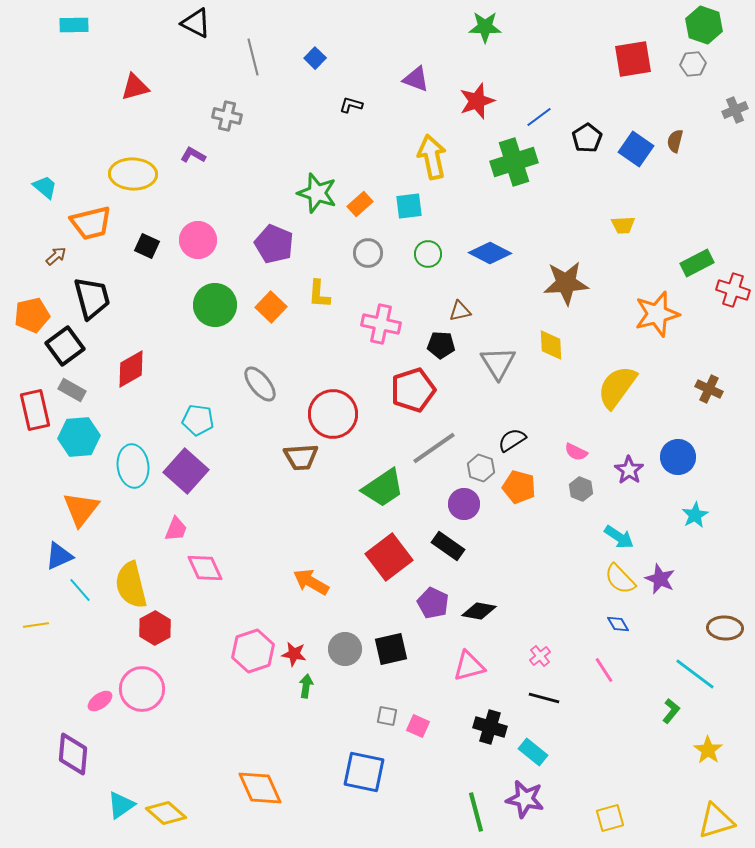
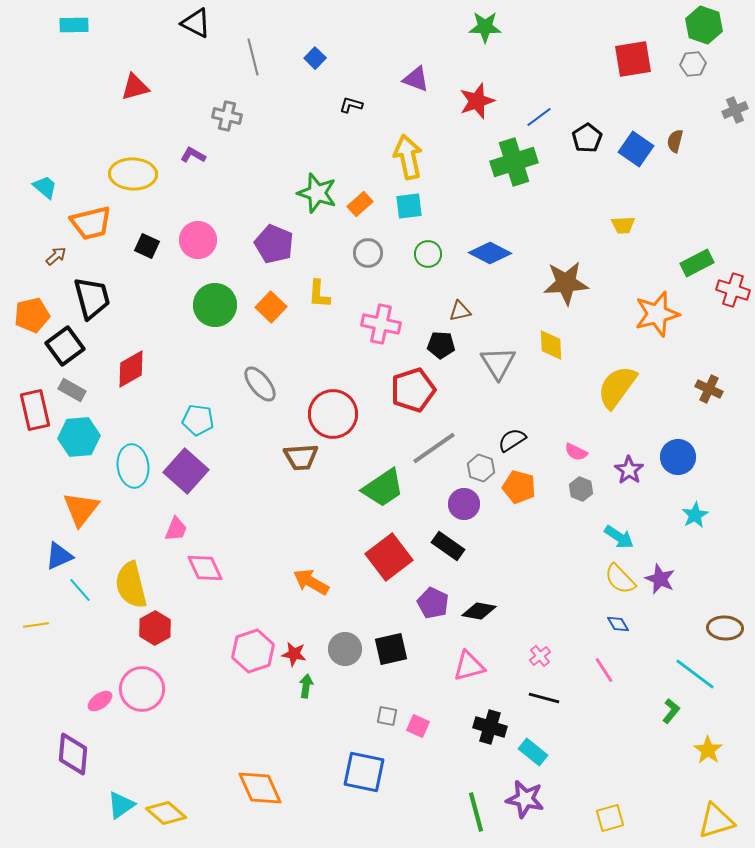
yellow arrow at (432, 157): moved 24 px left
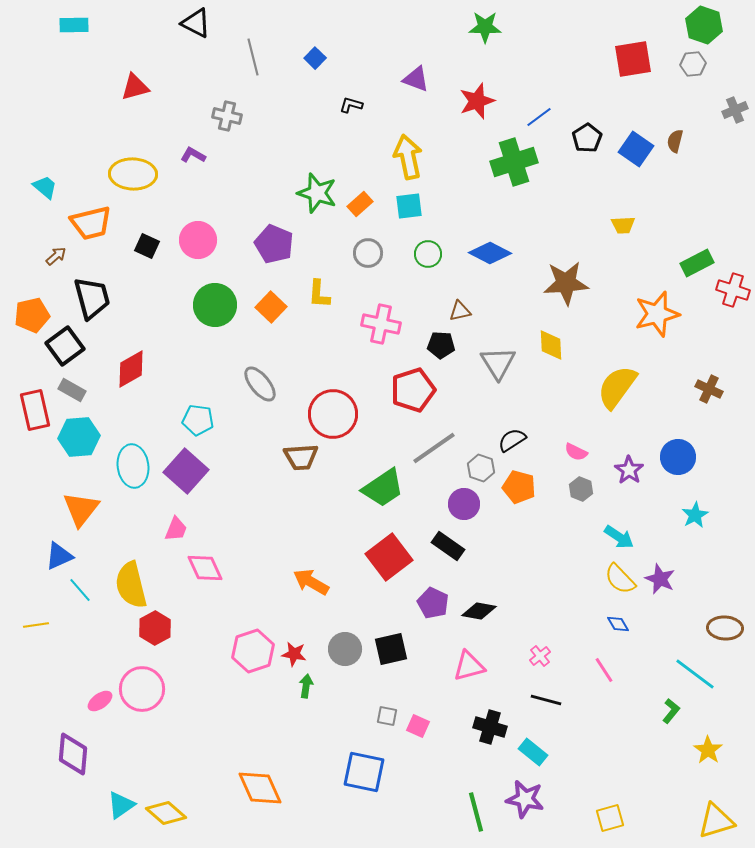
black line at (544, 698): moved 2 px right, 2 px down
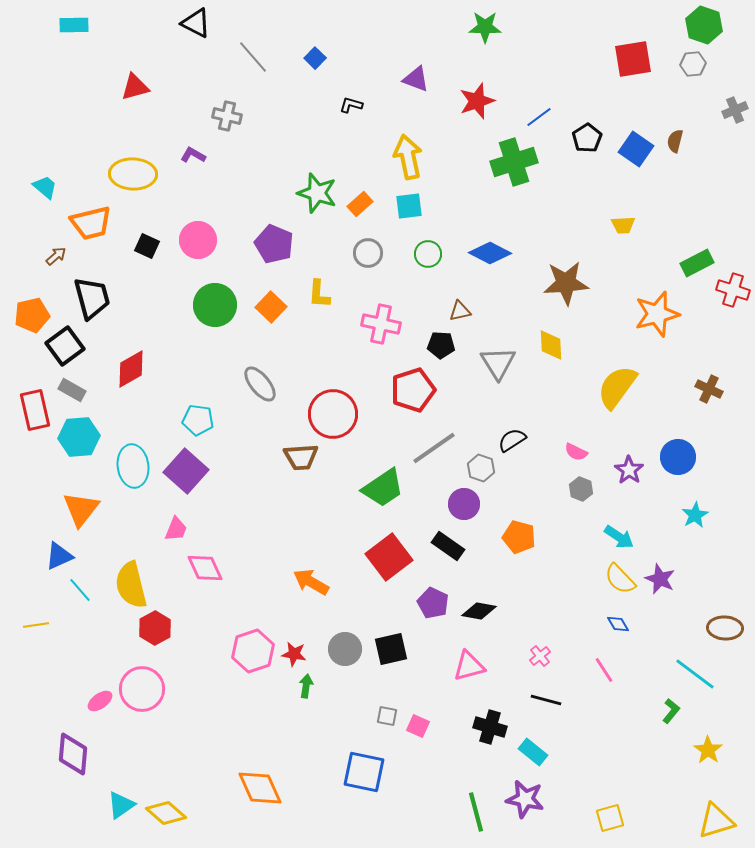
gray line at (253, 57): rotated 27 degrees counterclockwise
orange pentagon at (519, 487): moved 50 px down
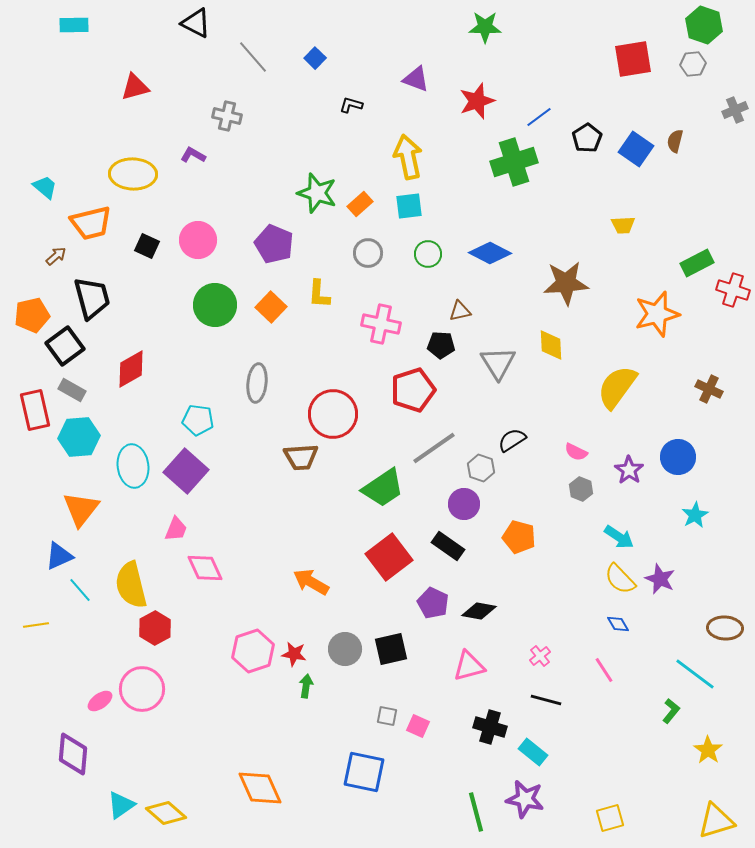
gray ellipse at (260, 384): moved 3 px left, 1 px up; rotated 45 degrees clockwise
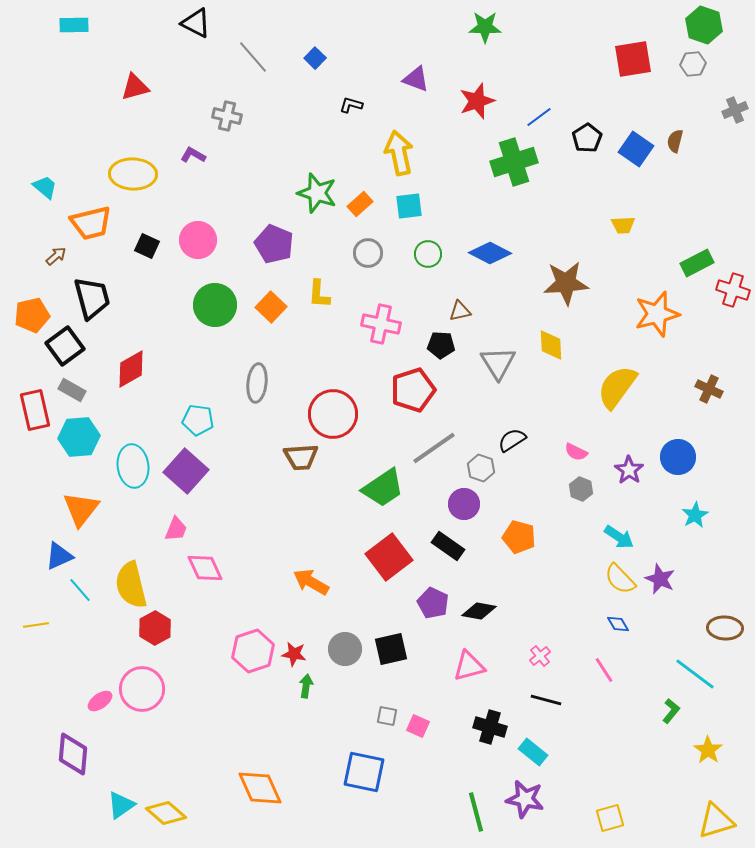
yellow arrow at (408, 157): moved 9 px left, 4 px up
